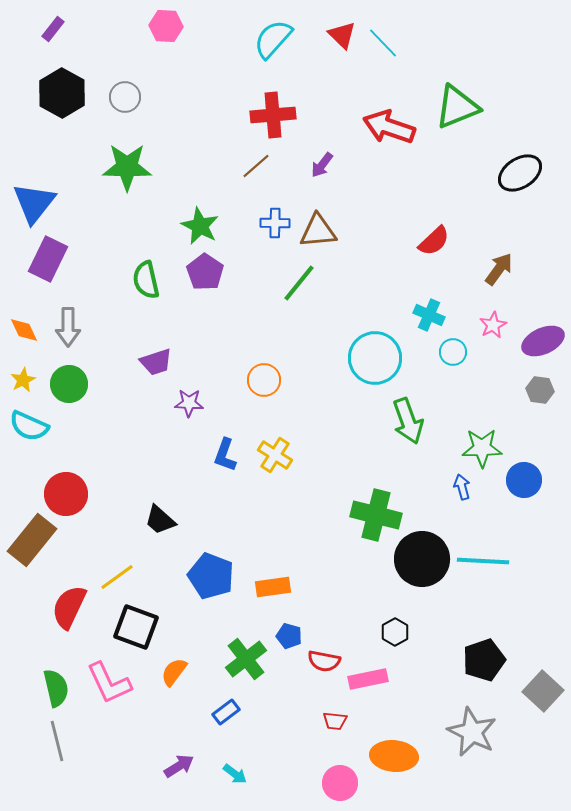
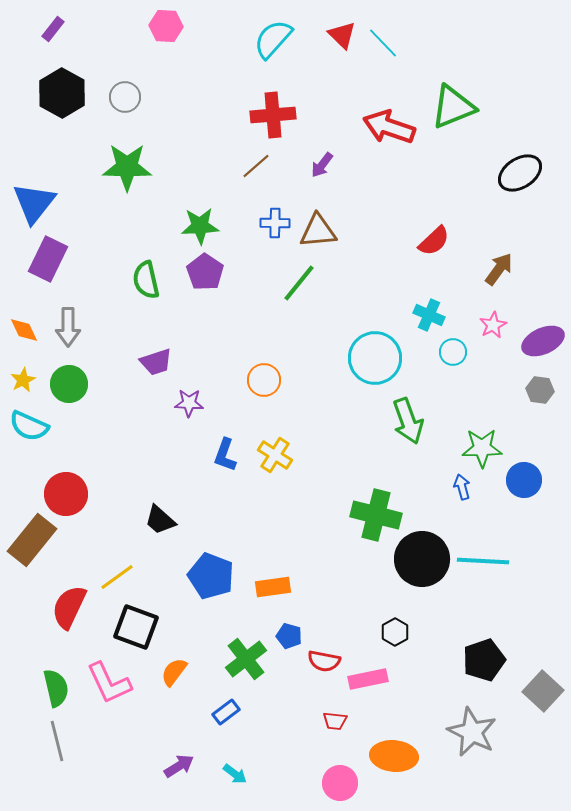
green triangle at (457, 107): moved 4 px left
green star at (200, 226): rotated 30 degrees counterclockwise
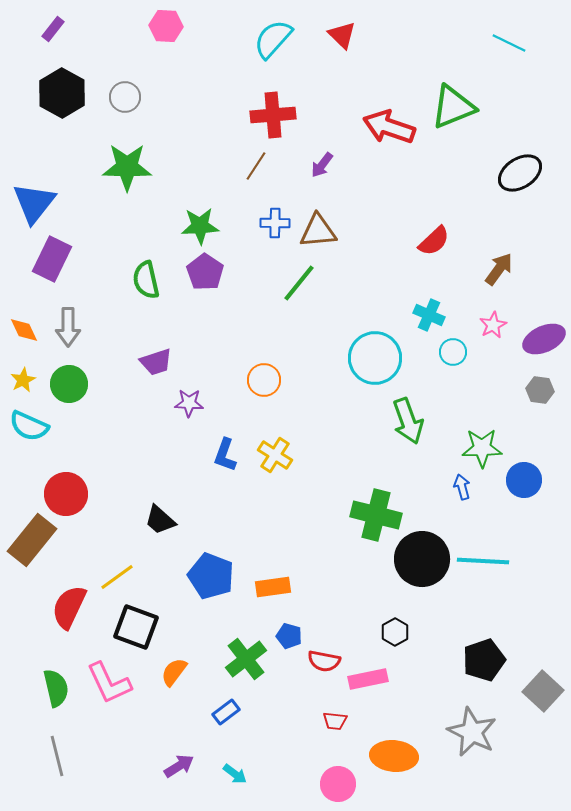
cyan line at (383, 43): moved 126 px right; rotated 20 degrees counterclockwise
brown line at (256, 166): rotated 16 degrees counterclockwise
purple rectangle at (48, 259): moved 4 px right
purple ellipse at (543, 341): moved 1 px right, 2 px up
gray line at (57, 741): moved 15 px down
pink circle at (340, 783): moved 2 px left, 1 px down
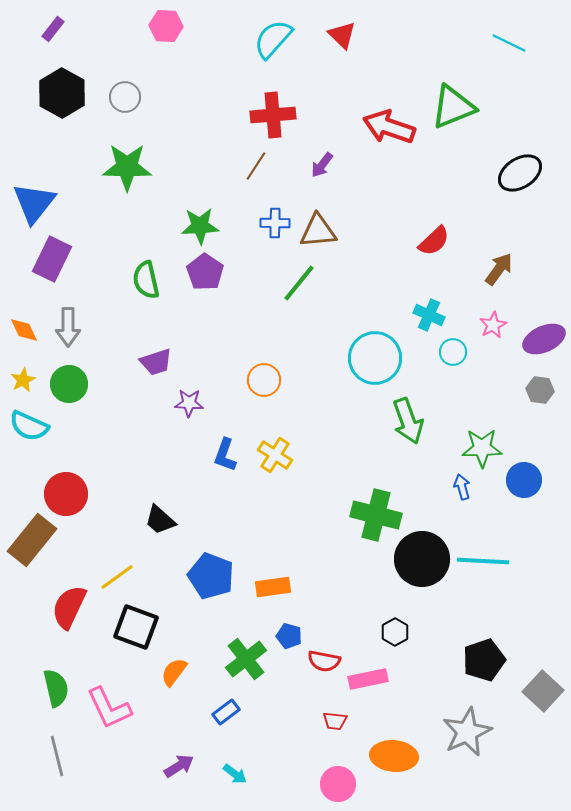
pink L-shape at (109, 683): moved 25 px down
gray star at (472, 732): moved 5 px left; rotated 21 degrees clockwise
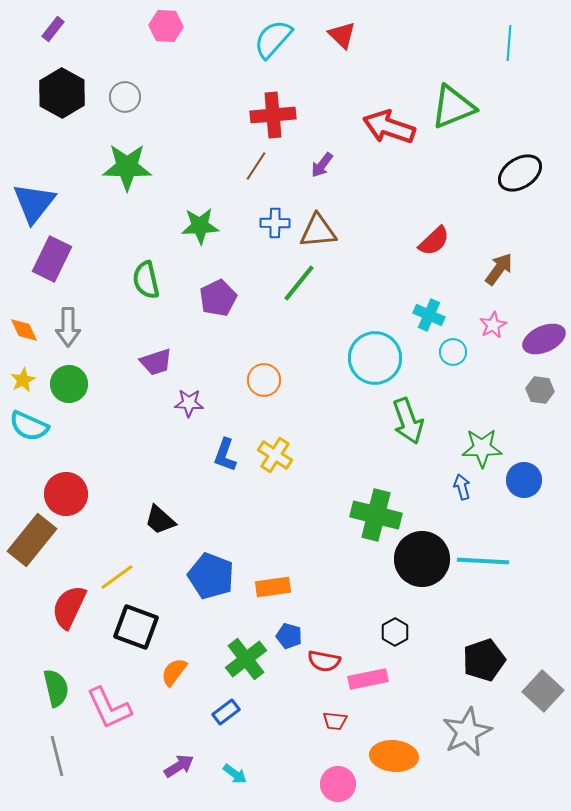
cyan line at (509, 43): rotated 68 degrees clockwise
purple pentagon at (205, 272): moved 13 px right, 26 px down; rotated 12 degrees clockwise
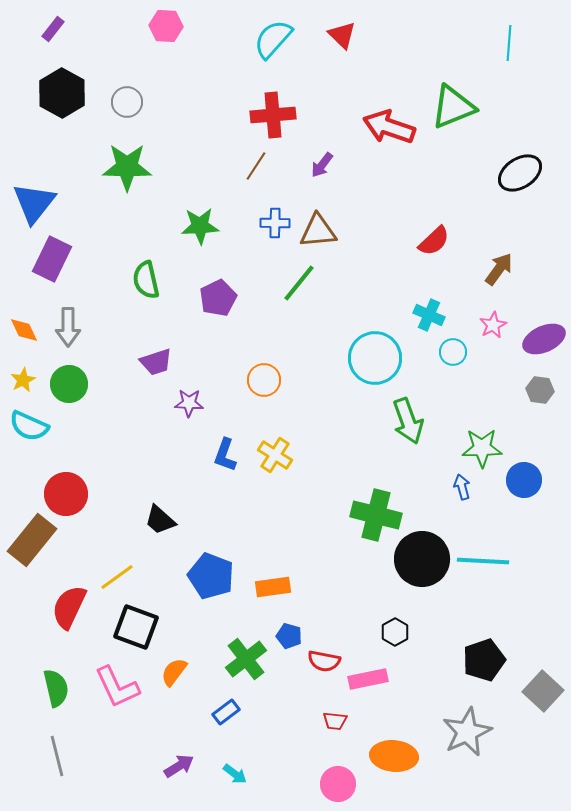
gray circle at (125, 97): moved 2 px right, 5 px down
pink L-shape at (109, 708): moved 8 px right, 21 px up
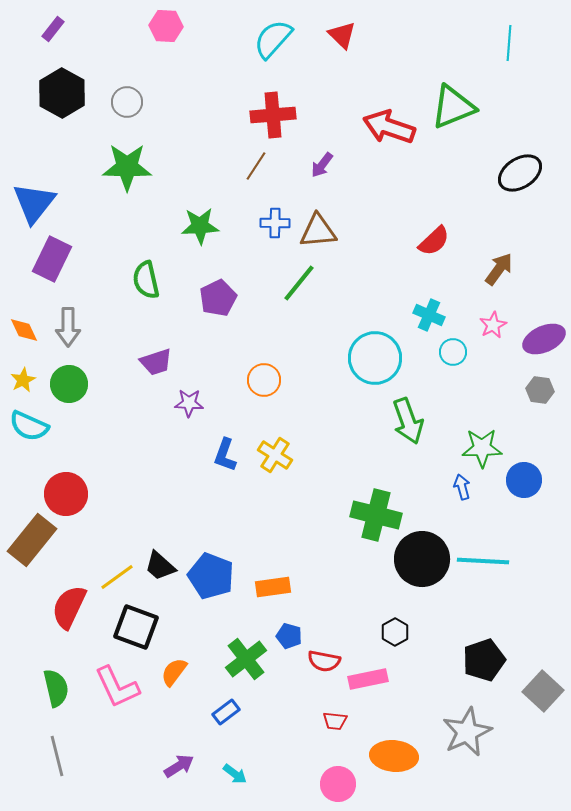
black trapezoid at (160, 520): moved 46 px down
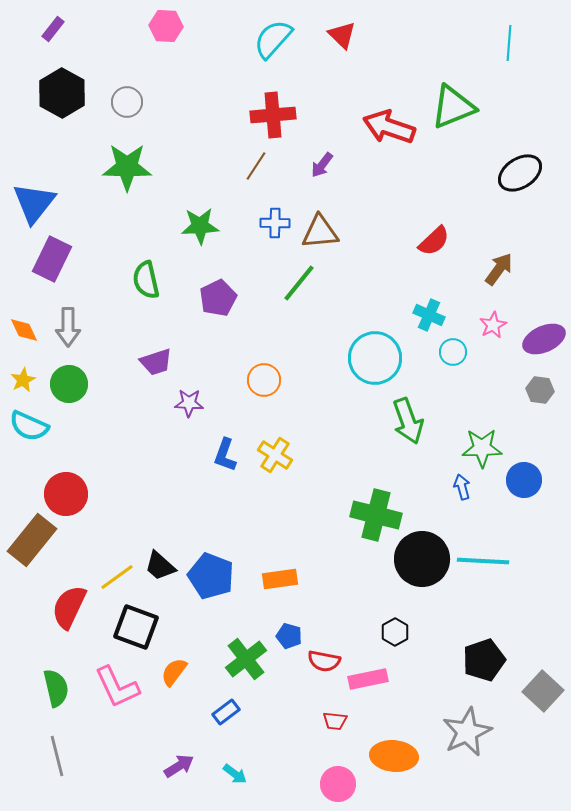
brown triangle at (318, 231): moved 2 px right, 1 px down
orange rectangle at (273, 587): moved 7 px right, 8 px up
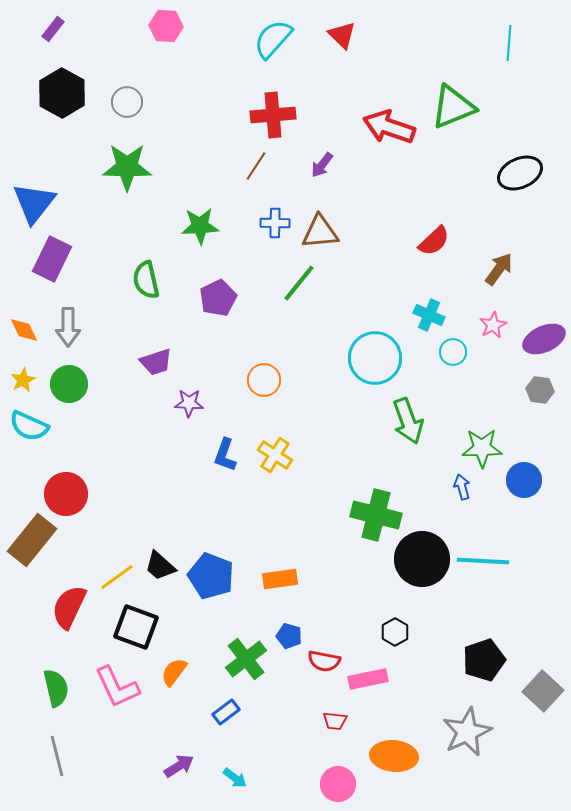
black ellipse at (520, 173): rotated 9 degrees clockwise
cyan arrow at (235, 774): moved 4 px down
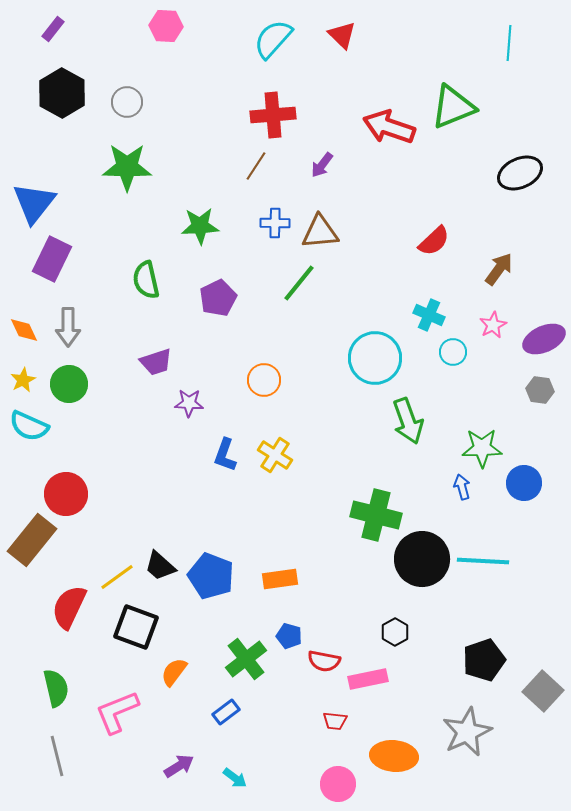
blue circle at (524, 480): moved 3 px down
pink L-shape at (117, 687): moved 25 px down; rotated 93 degrees clockwise
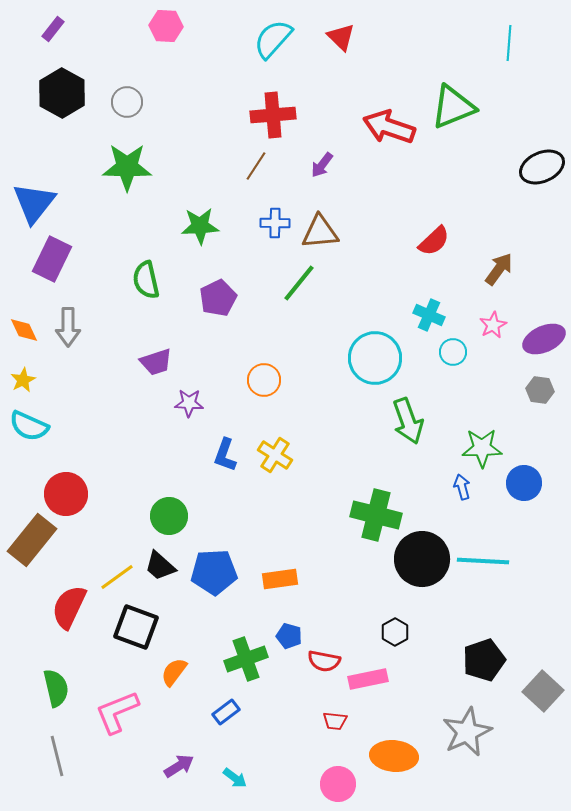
red triangle at (342, 35): moved 1 px left, 2 px down
black ellipse at (520, 173): moved 22 px right, 6 px up
green circle at (69, 384): moved 100 px right, 132 px down
blue pentagon at (211, 576): moved 3 px right, 4 px up; rotated 24 degrees counterclockwise
green cross at (246, 659): rotated 18 degrees clockwise
